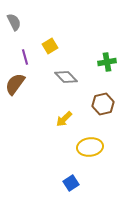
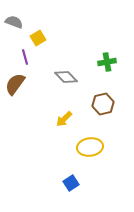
gray semicircle: rotated 42 degrees counterclockwise
yellow square: moved 12 px left, 8 px up
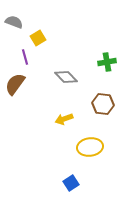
brown hexagon: rotated 20 degrees clockwise
yellow arrow: rotated 24 degrees clockwise
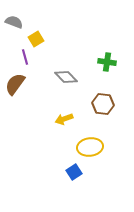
yellow square: moved 2 px left, 1 px down
green cross: rotated 18 degrees clockwise
blue square: moved 3 px right, 11 px up
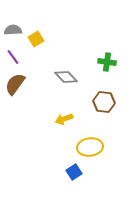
gray semicircle: moved 1 px left, 8 px down; rotated 24 degrees counterclockwise
purple line: moved 12 px left; rotated 21 degrees counterclockwise
brown hexagon: moved 1 px right, 2 px up
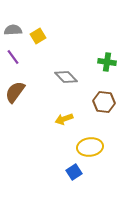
yellow square: moved 2 px right, 3 px up
brown semicircle: moved 8 px down
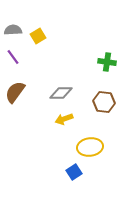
gray diamond: moved 5 px left, 16 px down; rotated 45 degrees counterclockwise
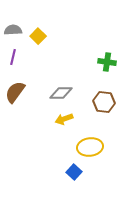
yellow square: rotated 14 degrees counterclockwise
purple line: rotated 49 degrees clockwise
blue square: rotated 14 degrees counterclockwise
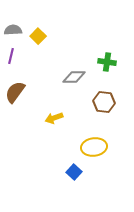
purple line: moved 2 px left, 1 px up
gray diamond: moved 13 px right, 16 px up
yellow arrow: moved 10 px left, 1 px up
yellow ellipse: moved 4 px right
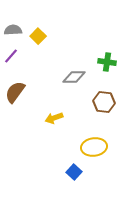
purple line: rotated 28 degrees clockwise
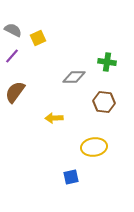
gray semicircle: rotated 30 degrees clockwise
yellow square: moved 2 px down; rotated 21 degrees clockwise
purple line: moved 1 px right
yellow arrow: rotated 18 degrees clockwise
blue square: moved 3 px left, 5 px down; rotated 35 degrees clockwise
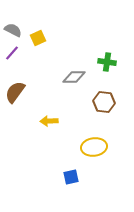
purple line: moved 3 px up
yellow arrow: moved 5 px left, 3 px down
